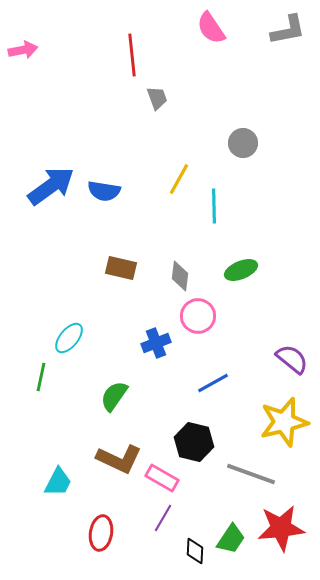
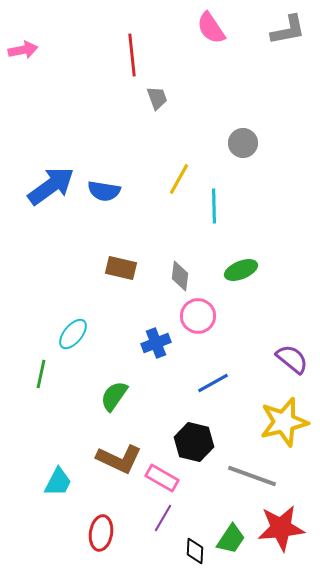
cyan ellipse: moved 4 px right, 4 px up
green line: moved 3 px up
gray line: moved 1 px right, 2 px down
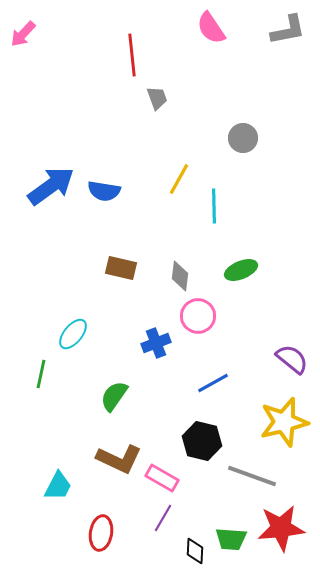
pink arrow: moved 16 px up; rotated 144 degrees clockwise
gray circle: moved 5 px up
black hexagon: moved 8 px right, 1 px up
cyan trapezoid: moved 4 px down
green trapezoid: rotated 60 degrees clockwise
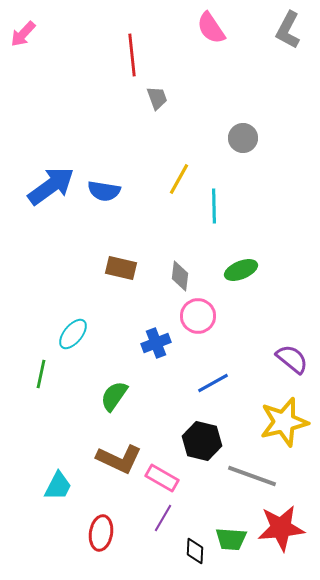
gray L-shape: rotated 129 degrees clockwise
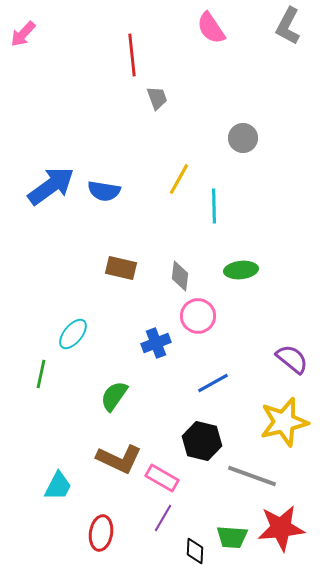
gray L-shape: moved 4 px up
green ellipse: rotated 16 degrees clockwise
green trapezoid: moved 1 px right, 2 px up
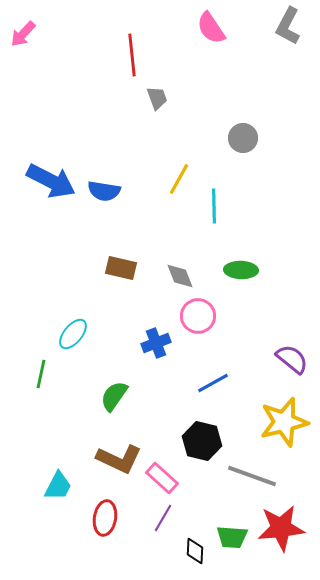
blue arrow: moved 5 px up; rotated 63 degrees clockwise
green ellipse: rotated 8 degrees clockwise
gray diamond: rotated 28 degrees counterclockwise
pink rectangle: rotated 12 degrees clockwise
red ellipse: moved 4 px right, 15 px up
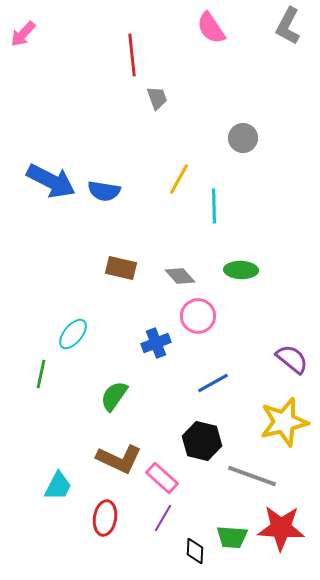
gray diamond: rotated 20 degrees counterclockwise
red star: rotated 9 degrees clockwise
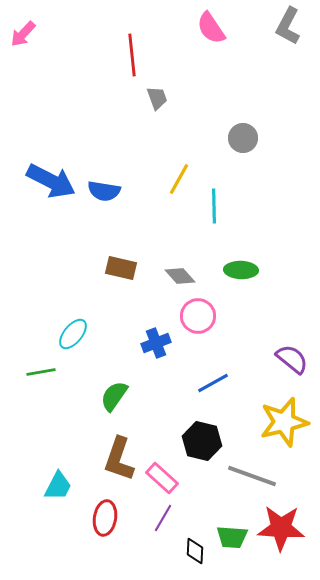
green line: moved 2 px up; rotated 68 degrees clockwise
brown L-shape: rotated 84 degrees clockwise
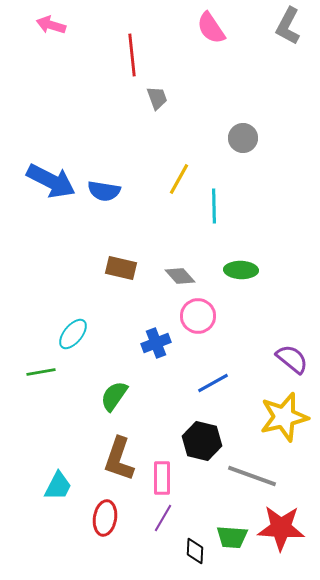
pink arrow: moved 28 px right, 9 px up; rotated 64 degrees clockwise
yellow star: moved 5 px up
pink rectangle: rotated 48 degrees clockwise
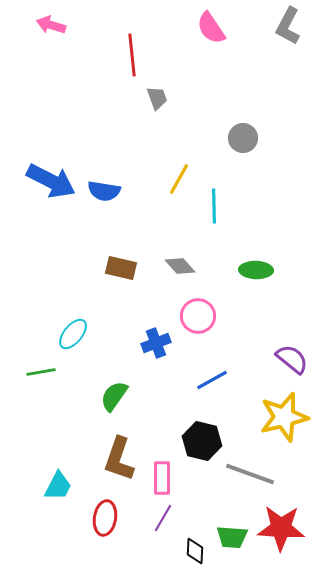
green ellipse: moved 15 px right
gray diamond: moved 10 px up
blue line: moved 1 px left, 3 px up
gray line: moved 2 px left, 2 px up
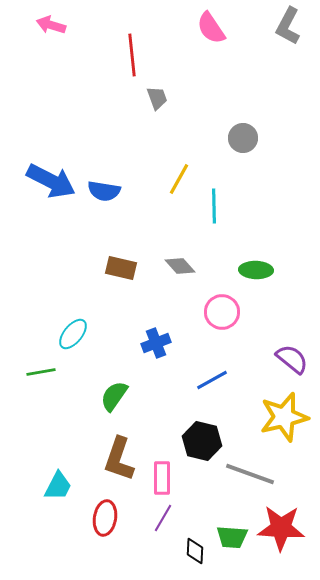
pink circle: moved 24 px right, 4 px up
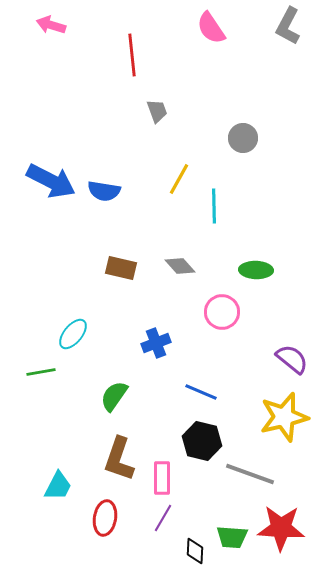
gray trapezoid: moved 13 px down
blue line: moved 11 px left, 12 px down; rotated 52 degrees clockwise
